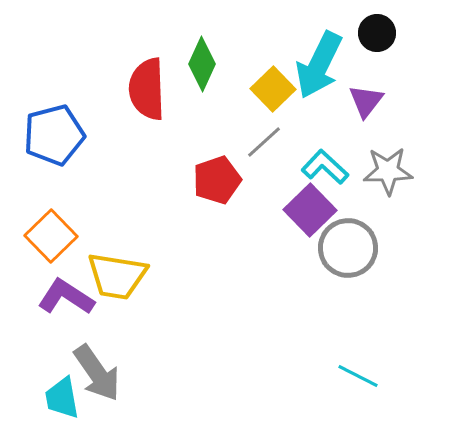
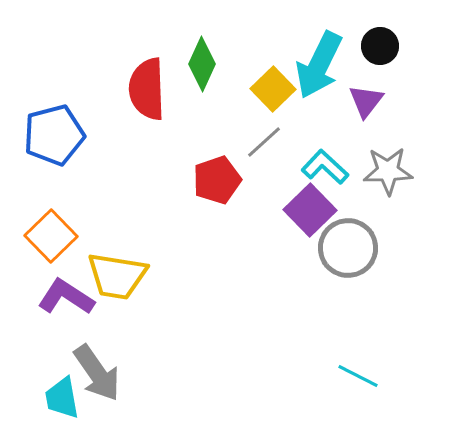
black circle: moved 3 px right, 13 px down
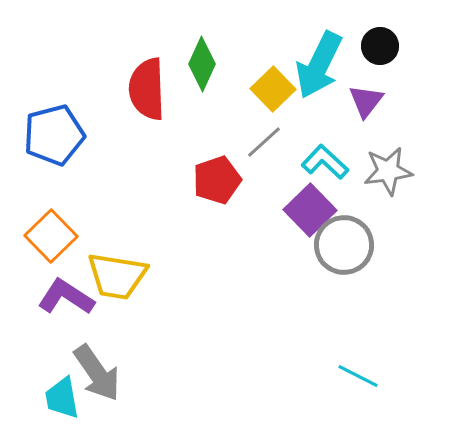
cyan L-shape: moved 5 px up
gray star: rotated 6 degrees counterclockwise
gray circle: moved 4 px left, 3 px up
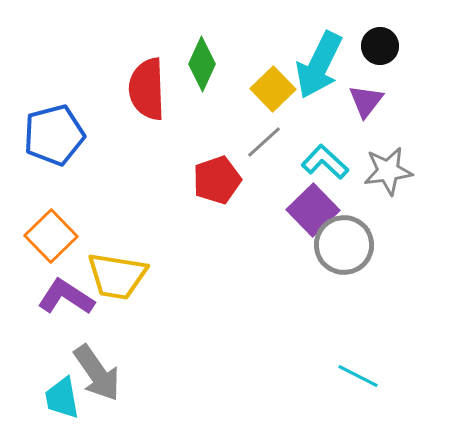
purple square: moved 3 px right
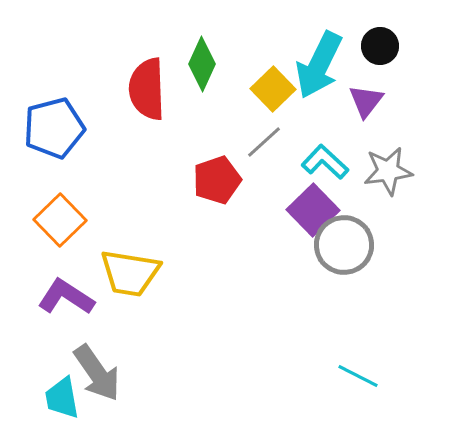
blue pentagon: moved 7 px up
orange square: moved 9 px right, 16 px up
yellow trapezoid: moved 13 px right, 3 px up
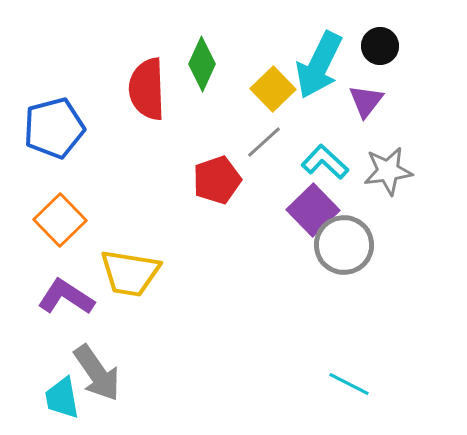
cyan line: moved 9 px left, 8 px down
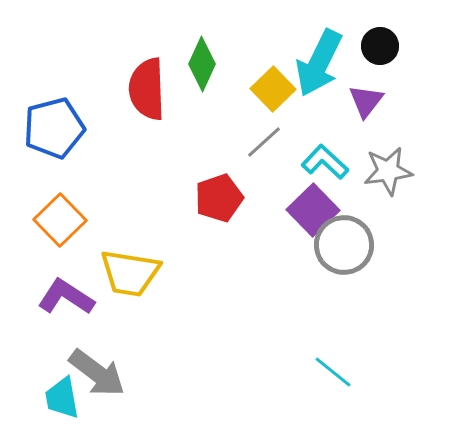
cyan arrow: moved 2 px up
red pentagon: moved 2 px right, 18 px down
gray arrow: rotated 18 degrees counterclockwise
cyan line: moved 16 px left, 12 px up; rotated 12 degrees clockwise
